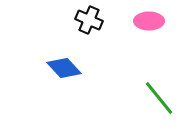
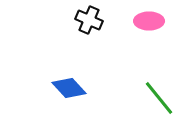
blue diamond: moved 5 px right, 20 px down
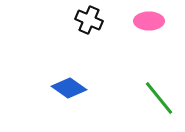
blue diamond: rotated 12 degrees counterclockwise
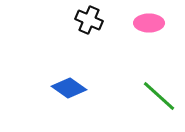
pink ellipse: moved 2 px down
green line: moved 2 px up; rotated 9 degrees counterclockwise
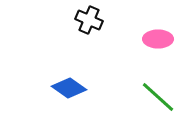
pink ellipse: moved 9 px right, 16 px down
green line: moved 1 px left, 1 px down
